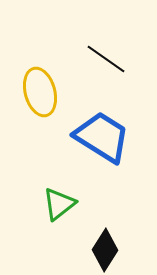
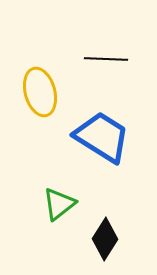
black line: rotated 33 degrees counterclockwise
black diamond: moved 11 px up
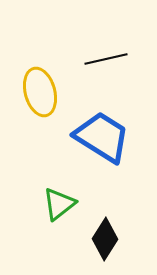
black line: rotated 15 degrees counterclockwise
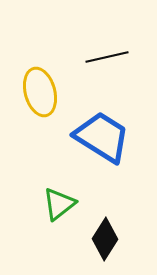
black line: moved 1 px right, 2 px up
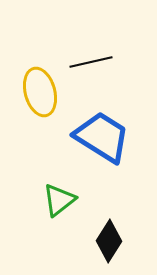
black line: moved 16 px left, 5 px down
green triangle: moved 4 px up
black diamond: moved 4 px right, 2 px down
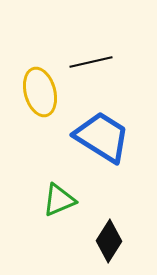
green triangle: rotated 15 degrees clockwise
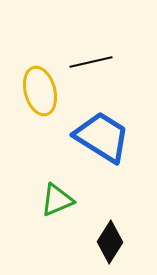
yellow ellipse: moved 1 px up
green triangle: moved 2 px left
black diamond: moved 1 px right, 1 px down
